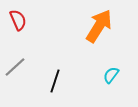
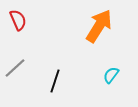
gray line: moved 1 px down
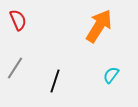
gray line: rotated 15 degrees counterclockwise
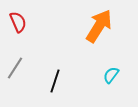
red semicircle: moved 2 px down
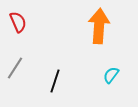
orange arrow: rotated 28 degrees counterclockwise
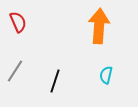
gray line: moved 3 px down
cyan semicircle: moved 5 px left; rotated 24 degrees counterclockwise
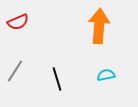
red semicircle: rotated 90 degrees clockwise
cyan semicircle: rotated 66 degrees clockwise
black line: moved 2 px right, 2 px up; rotated 35 degrees counterclockwise
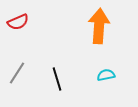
gray line: moved 2 px right, 2 px down
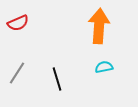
red semicircle: moved 1 px down
cyan semicircle: moved 2 px left, 8 px up
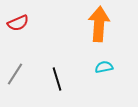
orange arrow: moved 2 px up
gray line: moved 2 px left, 1 px down
